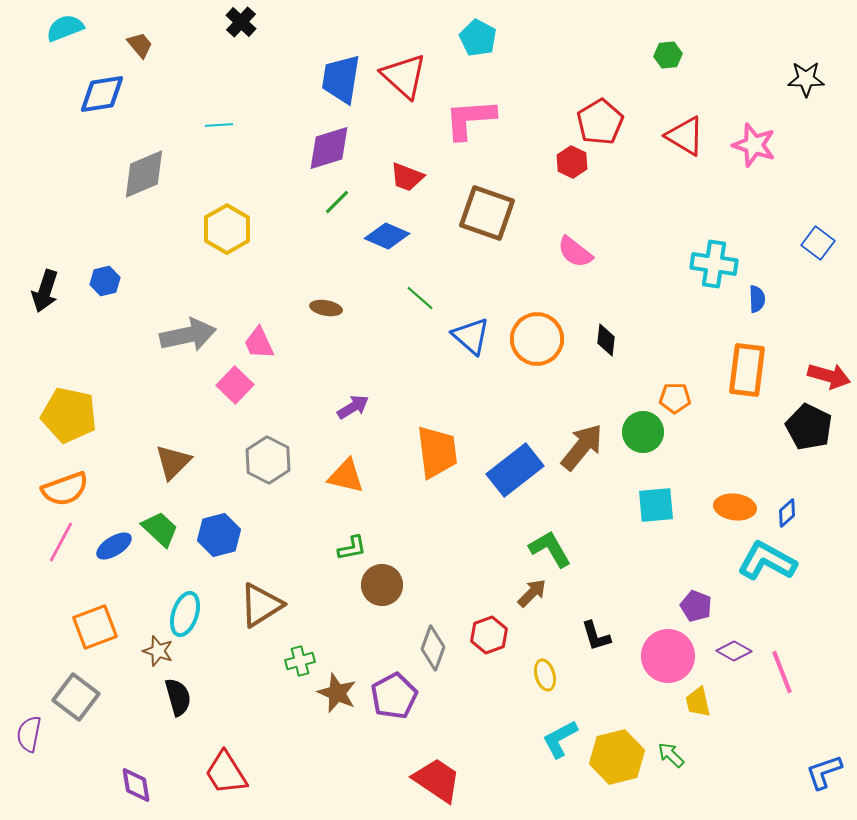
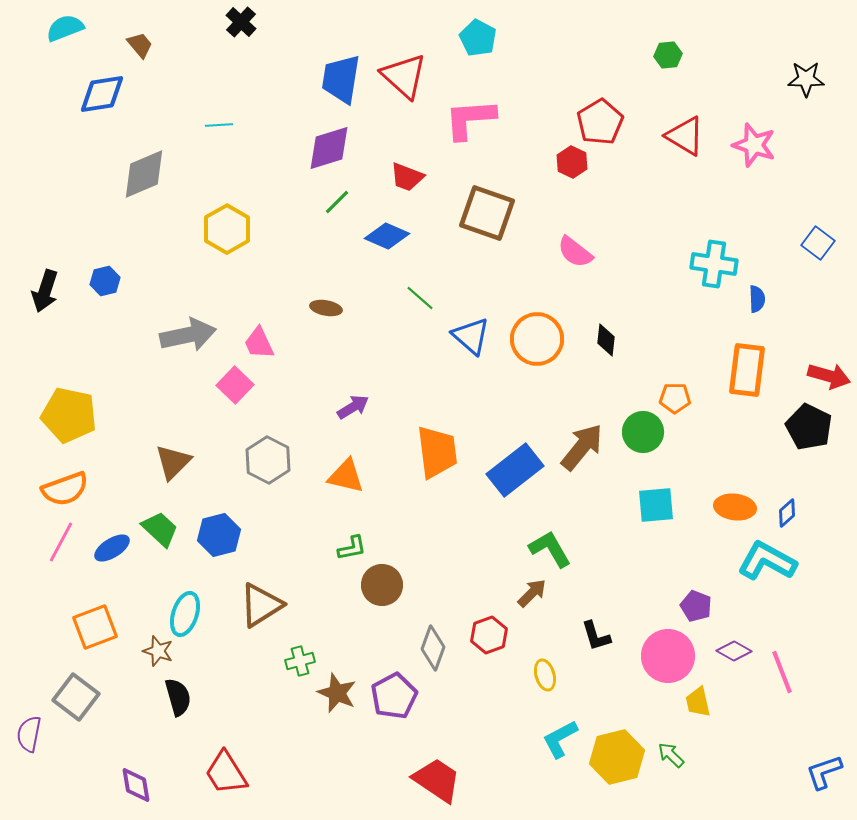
blue ellipse at (114, 546): moved 2 px left, 2 px down
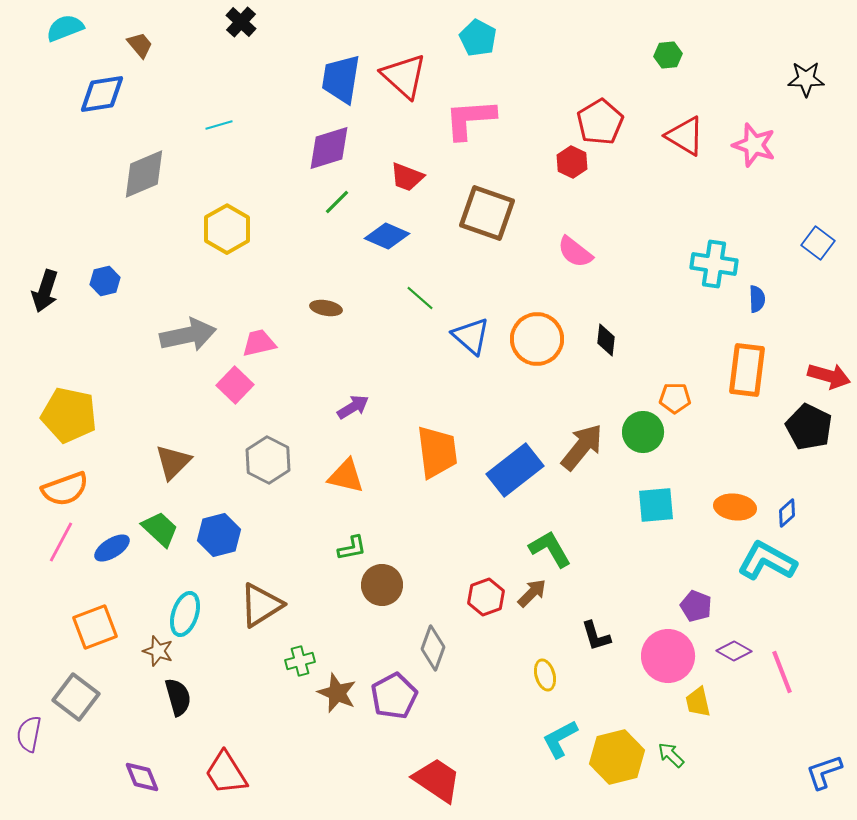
cyan line at (219, 125): rotated 12 degrees counterclockwise
pink trapezoid at (259, 343): rotated 102 degrees clockwise
red hexagon at (489, 635): moved 3 px left, 38 px up
purple diamond at (136, 785): moved 6 px right, 8 px up; rotated 12 degrees counterclockwise
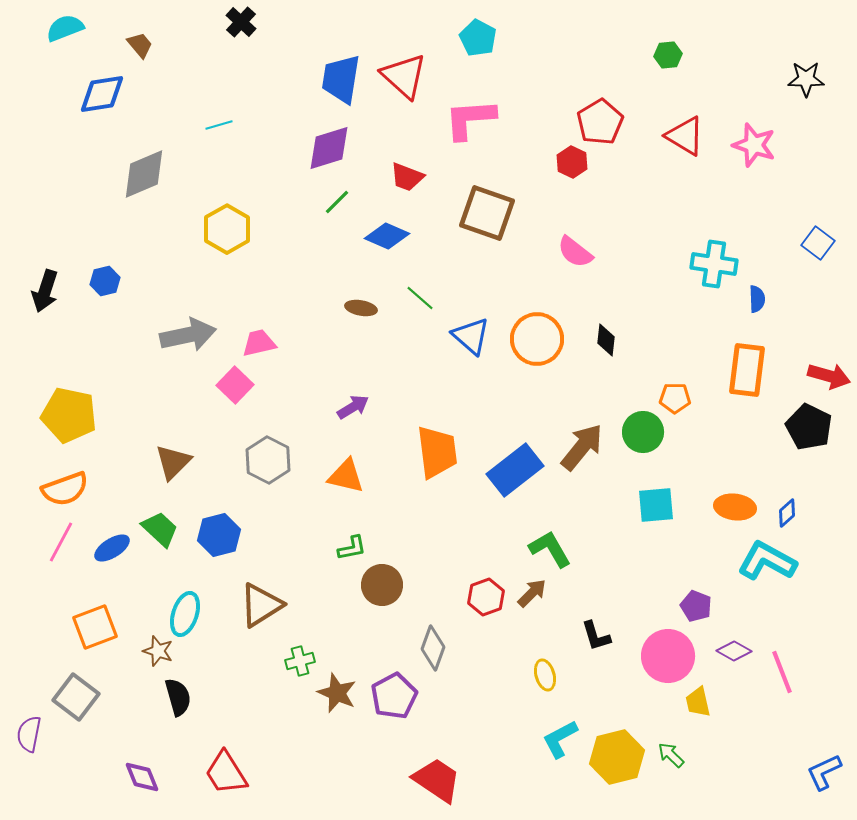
brown ellipse at (326, 308): moved 35 px right
blue L-shape at (824, 772): rotated 6 degrees counterclockwise
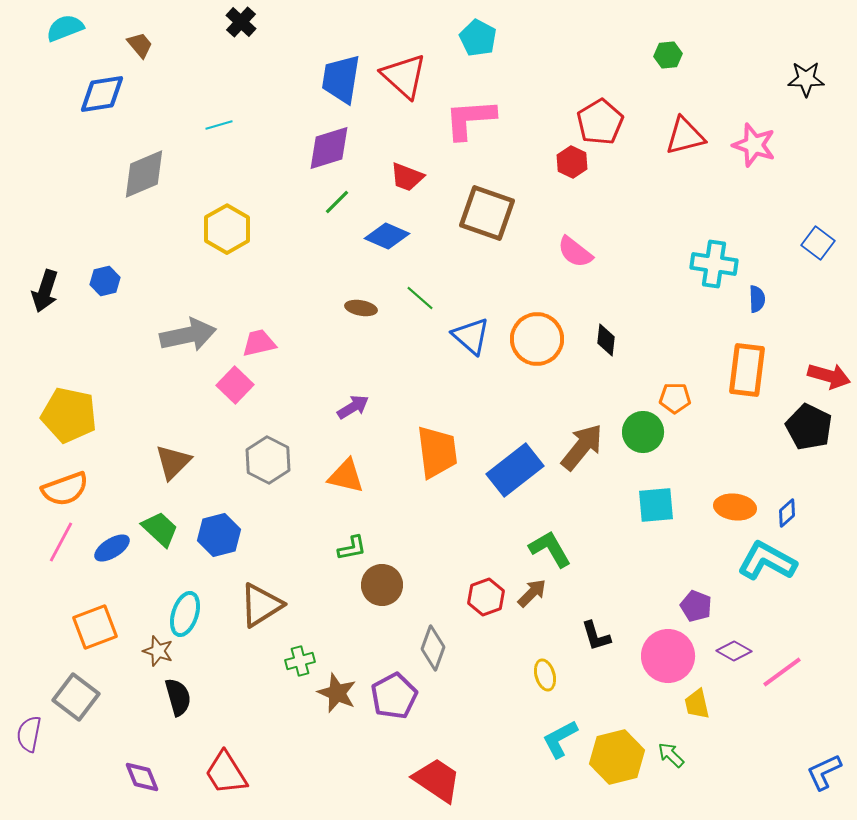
red triangle at (685, 136): rotated 45 degrees counterclockwise
pink line at (782, 672): rotated 75 degrees clockwise
yellow trapezoid at (698, 702): moved 1 px left, 2 px down
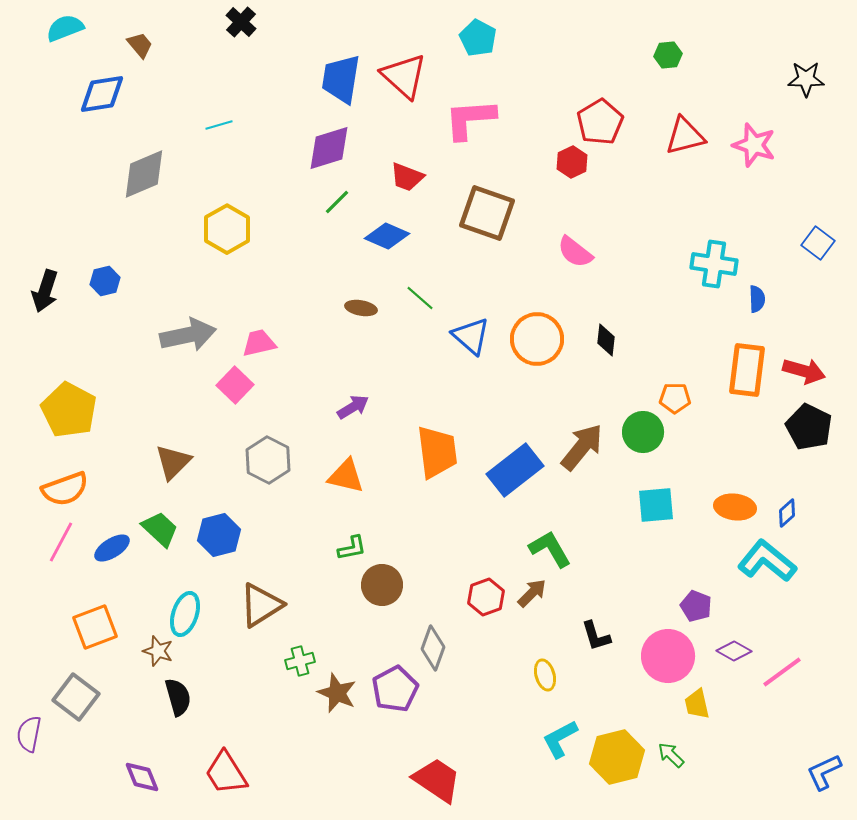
red hexagon at (572, 162): rotated 8 degrees clockwise
red arrow at (829, 376): moved 25 px left, 5 px up
yellow pentagon at (69, 415): moved 5 px up; rotated 16 degrees clockwise
cyan L-shape at (767, 561): rotated 10 degrees clockwise
purple pentagon at (394, 696): moved 1 px right, 7 px up
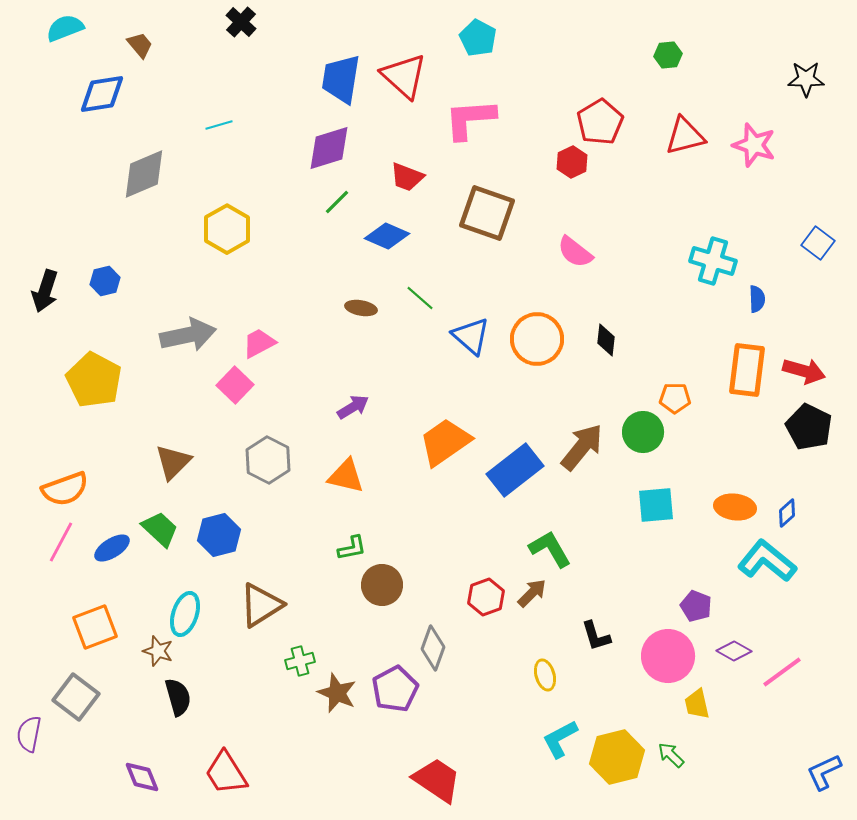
cyan cross at (714, 264): moved 1 px left, 3 px up; rotated 9 degrees clockwise
pink trapezoid at (259, 343): rotated 15 degrees counterclockwise
yellow pentagon at (69, 410): moved 25 px right, 30 px up
orange trapezoid at (437, 452): moved 8 px right, 10 px up; rotated 118 degrees counterclockwise
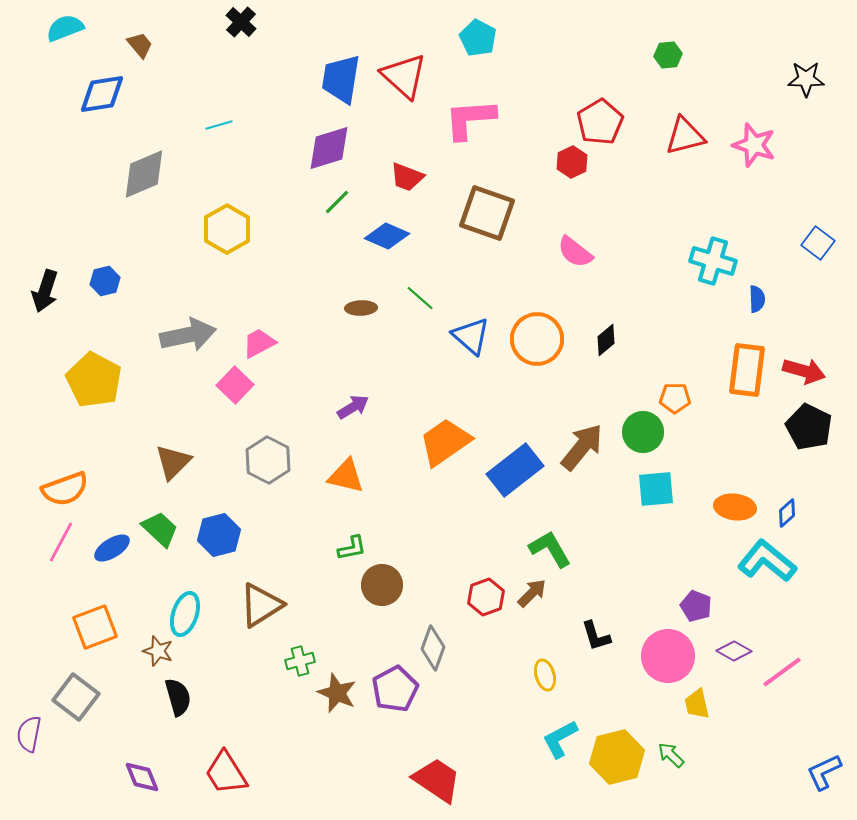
brown ellipse at (361, 308): rotated 12 degrees counterclockwise
black diamond at (606, 340): rotated 44 degrees clockwise
cyan square at (656, 505): moved 16 px up
